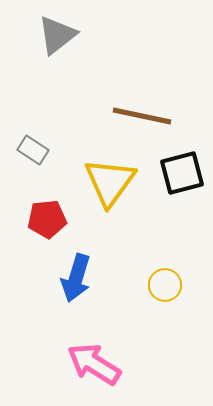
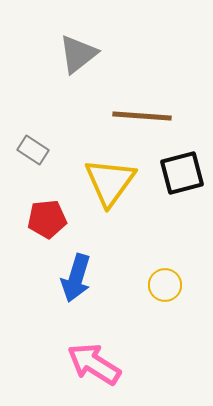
gray triangle: moved 21 px right, 19 px down
brown line: rotated 8 degrees counterclockwise
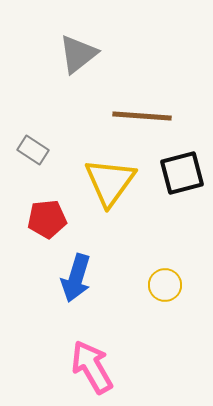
pink arrow: moved 2 px left, 3 px down; rotated 28 degrees clockwise
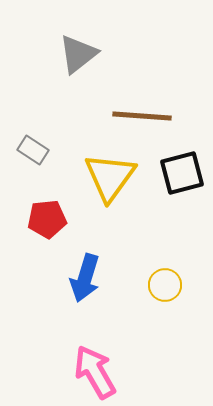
yellow triangle: moved 5 px up
blue arrow: moved 9 px right
pink arrow: moved 3 px right, 5 px down
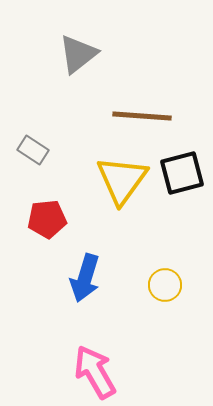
yellow triangle: moved 12 px right, 3 px down
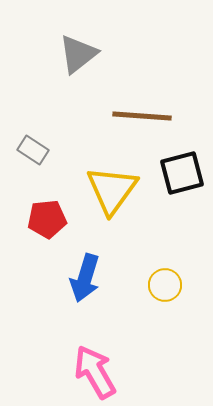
yellow triangle: moved 10 px left, 10 px down
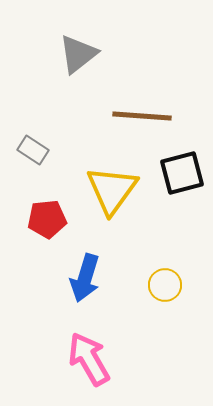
pink arrow: moved 6 px left, 13 px up
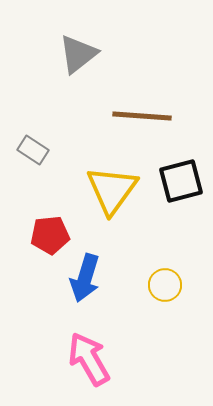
black square: moved 1 px left, 8 px down
red pentagon: moved 3 px right, 16 px down
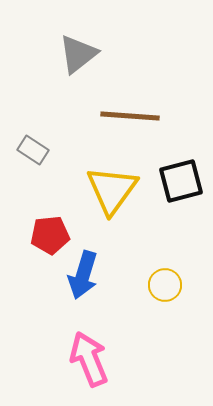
brown line: moved 12 px left
blue arrow: moved 2 px left, 3 px up
pink arrow: rotated 8 degrees clockwise
